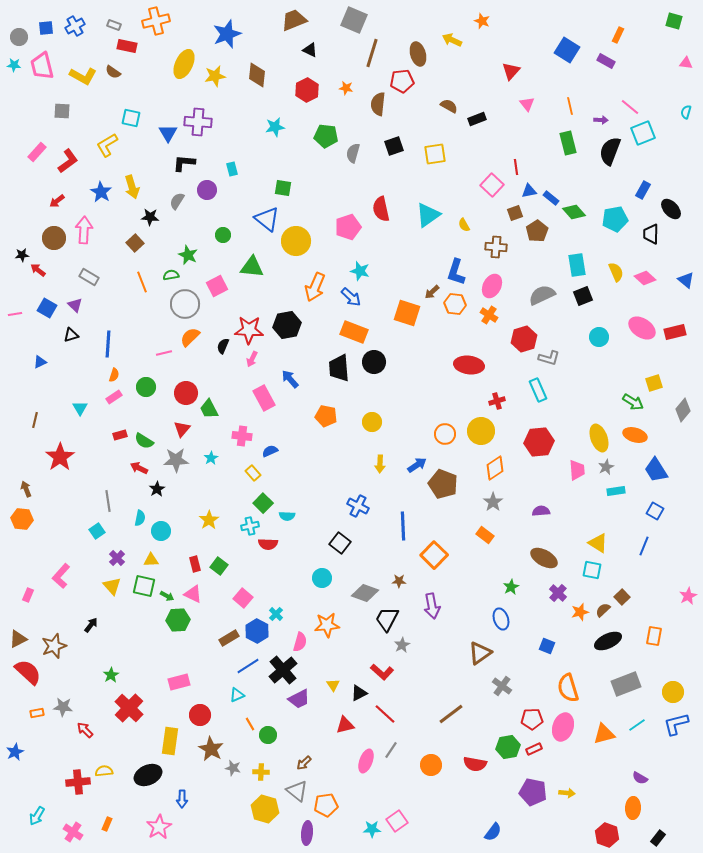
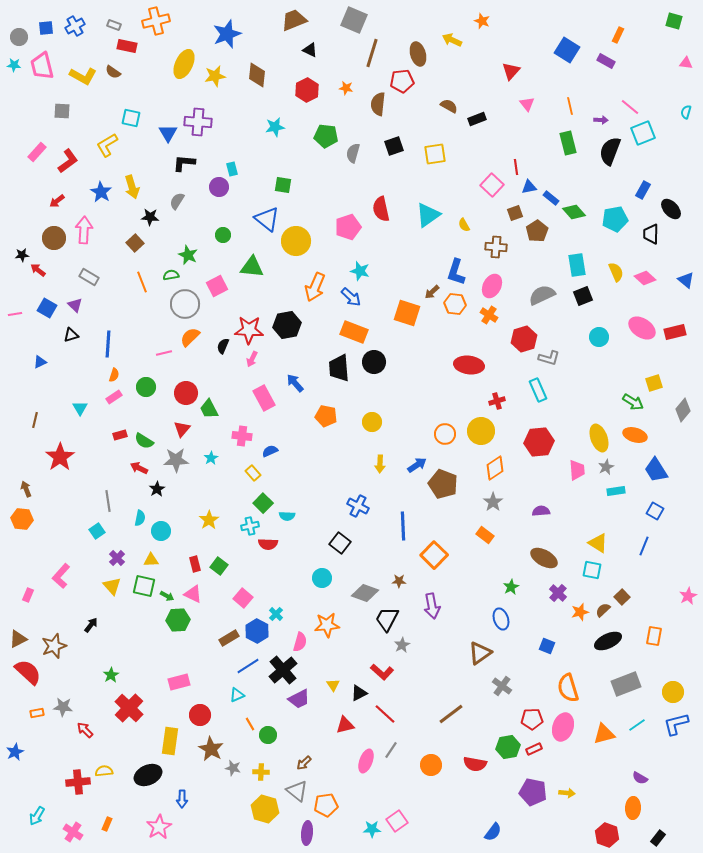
green square at (283, 188): moved 3 px up
purple circle at (207, 190): moved 12 px right, 3 px up
blue triangle at (529, 191): moved 4 px up
blue arrow at (290, 379): moved 5 px right, 4 px down
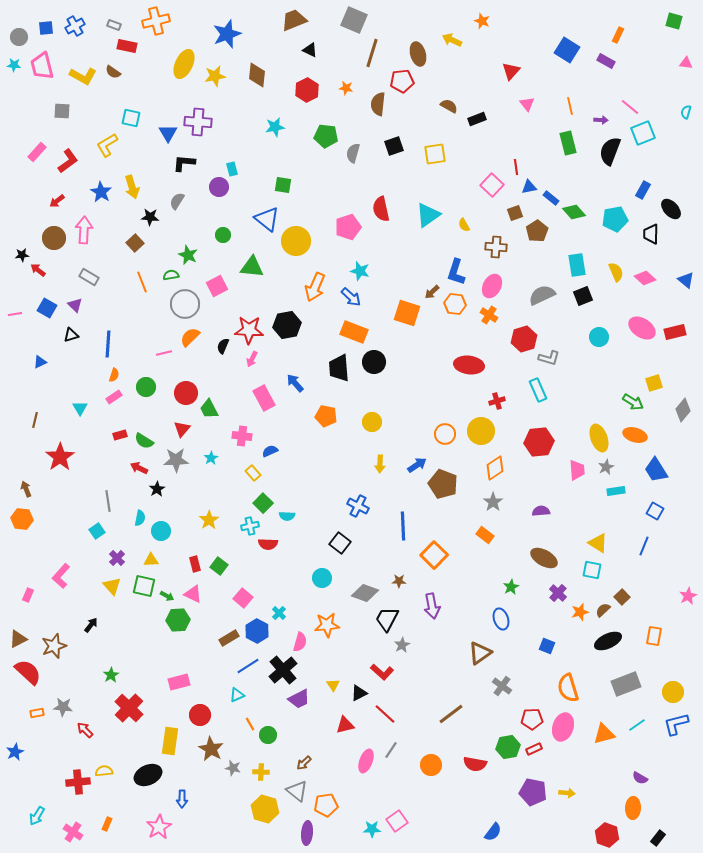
cyan cross at (276, 614): moved 3 px right, 1 px up
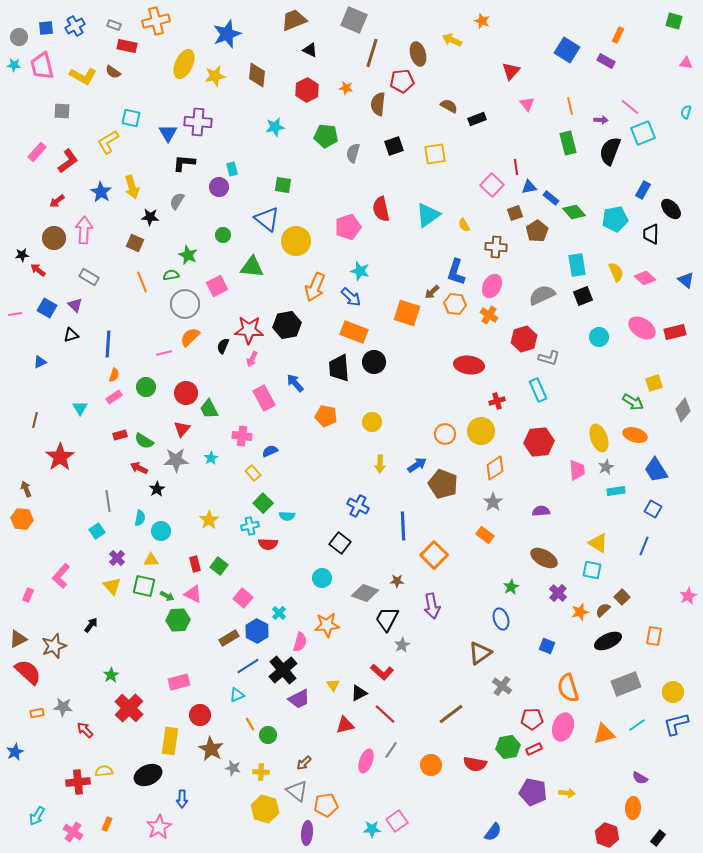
yellow L-shape at (107, 145): moved 1 px right, 3 px up
brown square at (135, 243): rotated 24 degrees counterclockwise
blue square at (655, 511): moved 2 px left, 2 px up
brown star at (399, 581): moved 2 px left
